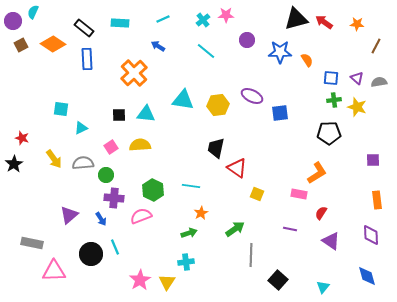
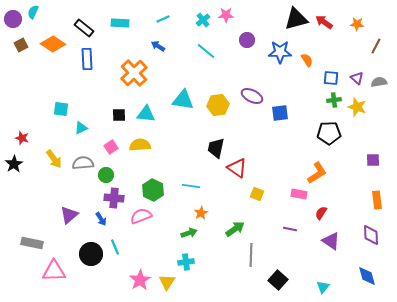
purple circle at (13, 21): moved 2 px up
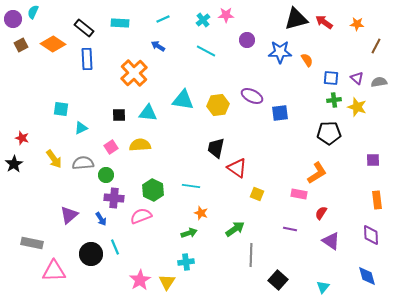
cyan line at (206, 51): rotated 12 degrees counterclockwise
cyan triangle at (146, 114): moved 2 px right, 1 px up
orange star at (201, 213): rotated 24 degrees counterclockwise
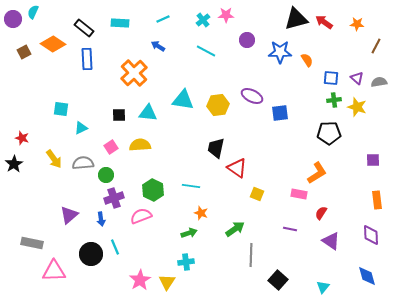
brown square at (21, 45): moved 3 px right, 7 px down
purple cross at (114, 198): rotated 24 degrees counterclockwise
blue arrow at (101, 219): rotated 24 degrees clockwise
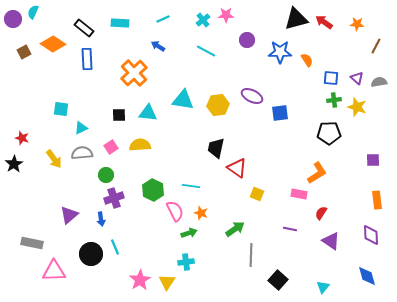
gray semicircle at (83, 163): moved 1 px left, 10 px up
pink semicircle at (141, 216): moved 34 px right, 5 px up; rotated 85 degrees clockwise
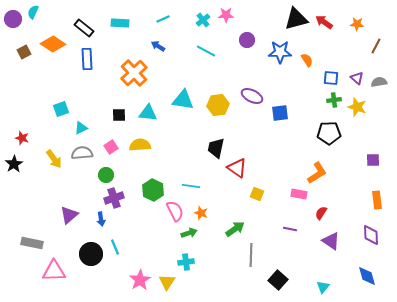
cyan square at (61, 109): rotated 28 degrees counterclockwise
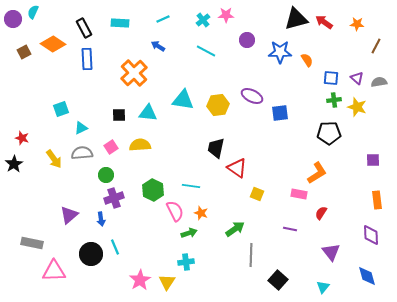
black rectangle at (84, 28): rotated 24 degrees clockwise
purple triangle at (331, 241): moved 11 px down; rotated 18 degrees clockwise
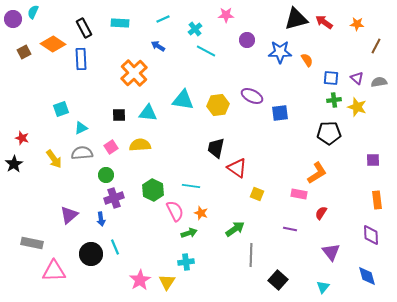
cyan cross at (203, 20): moved 8 px left, 9 px down
blue rectangle at (87, 59): moved 6 px left
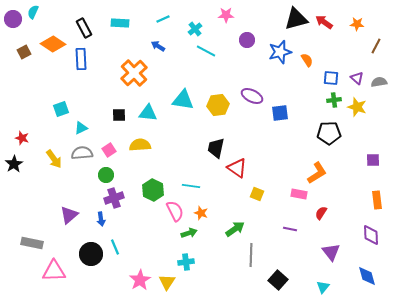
blue star at (280, 52): rotated 15 degrees counterclockwise
pink square at (111, 147): moved 2 px left, 3 px down
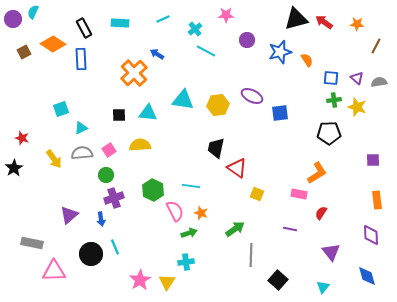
blue arrow at (158, 46): moved 1 px left, 8 px down
black star at (14, 164): moved 4 px down
